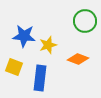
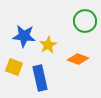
yellow star: rotated 12 degrees counterclockwise
blue rectangle: rotated 20 degrees counterclockwise
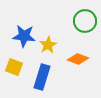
blue rectangle: moved 2 px right, 1 px up; rotated 30 degrees clockwise
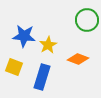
green circle: moved 2 px right, 1 px up
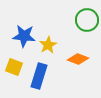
blue rectangle: moved 3 px left, 1 px up
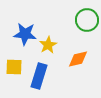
blue star: moved 1 px right, 2 px up
orange diamond: rotated 35 degrees counterclockwise
yellow square: rotated 18 degrees counterclockwise
